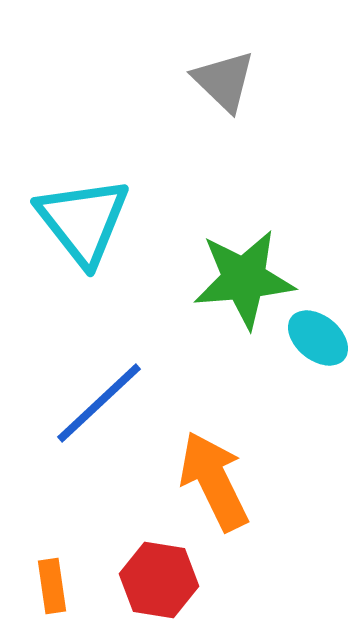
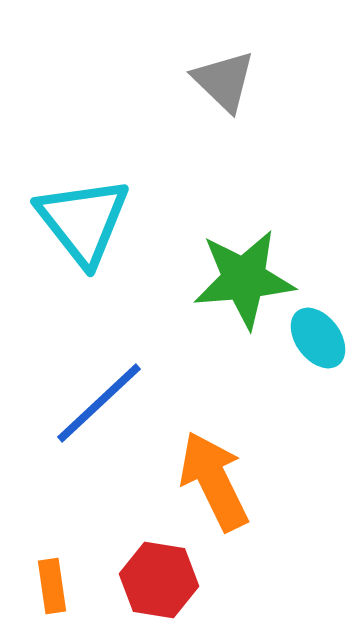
cyan ellipse: rotated 14 degrees clockwise
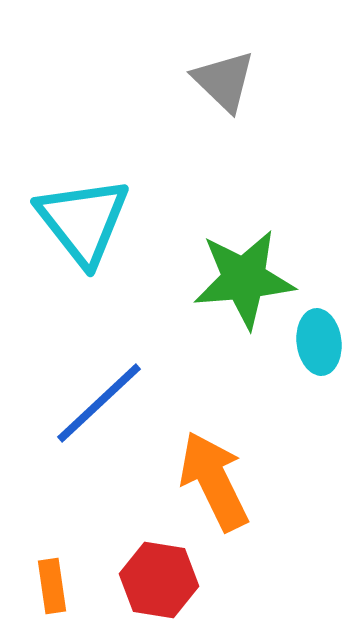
cyan ellipse: moved 1 px right, 4 px down; rotated 30 degrees clockwise
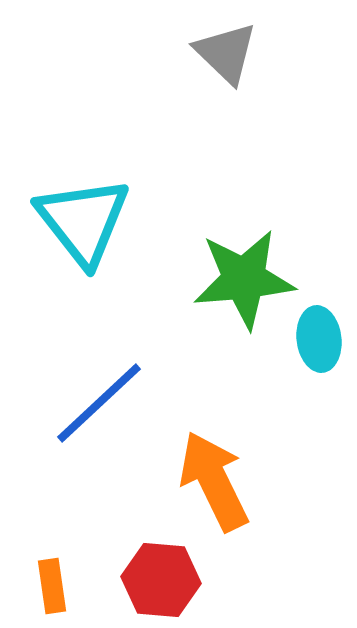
gray triangle: moved 2 px right, 28 px up
cyan ellipse: moved 3 px up
red hexagon: moved 2 px right; rotated 4 degrees counterclockwise
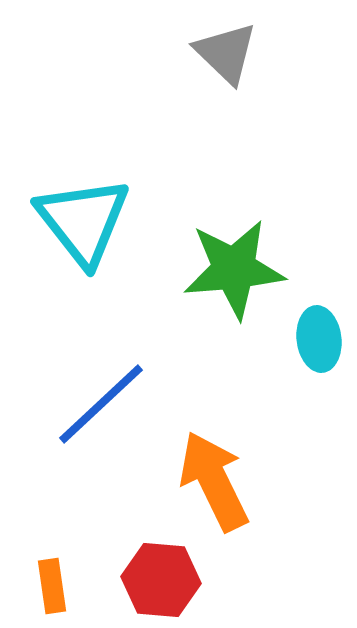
green star: moved 10 px left, 10 px up
blue line: moved 2 px right, 1 px down
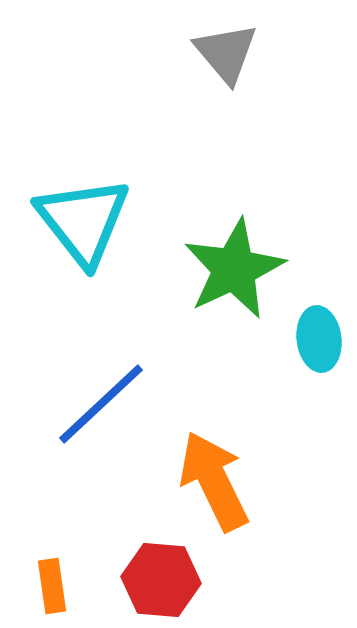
gray triangle: rotated 6 degrees clockwise
green star: rotated 20 degrees counterclockwise
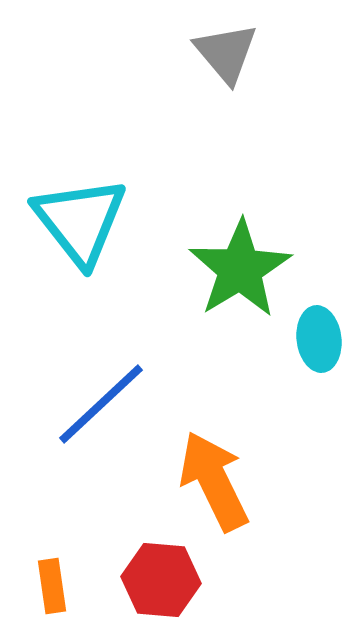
cyan triangle: moved 3 px left
green star: moved 6 px right; rotated 6 degrees counterclockwise
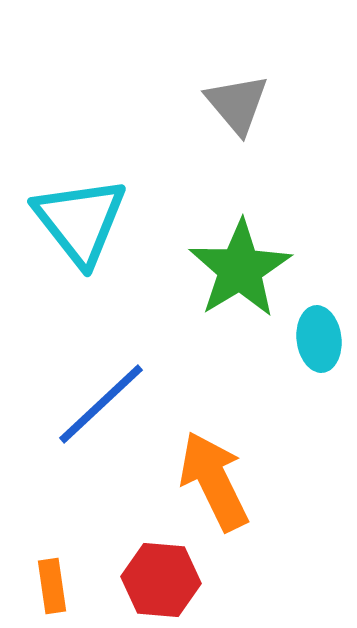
gray triangle: moved 11 px right, 51 px down
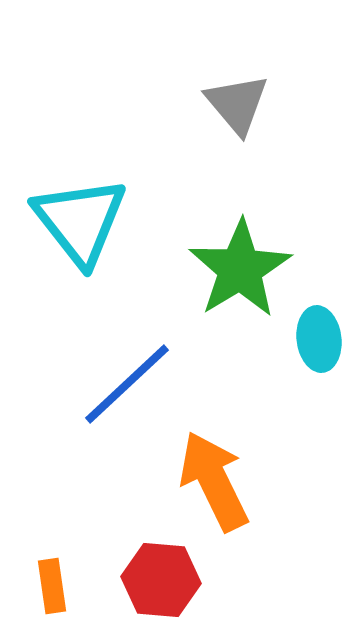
blue line: moved 26 px right, 20 px up
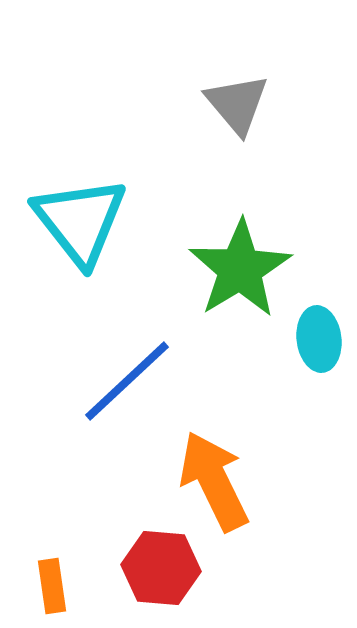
blue line: moved 3 px up
red hexagon: moved 12 px up
